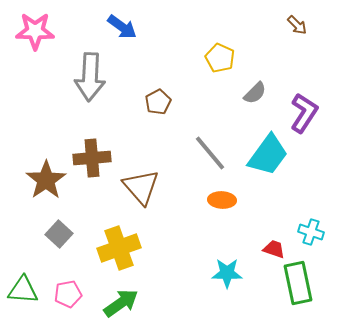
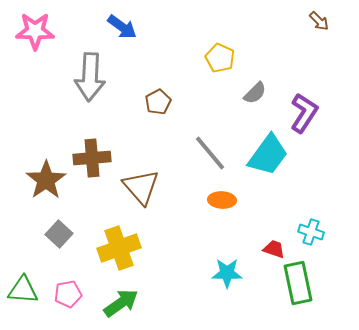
brown arrow: moved 22 px right, 4 px up
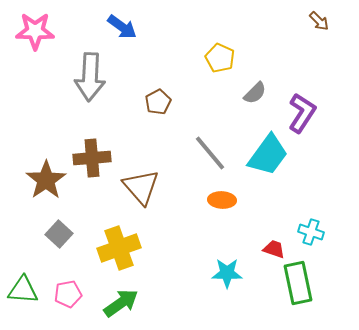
purple L-shape: moved 2 px left
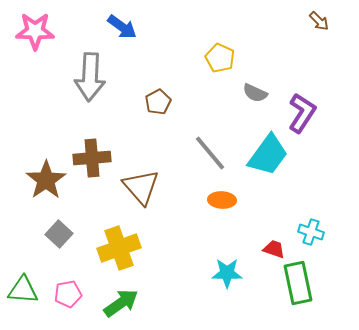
gray semicircle: rotated 70 degrees clockwise
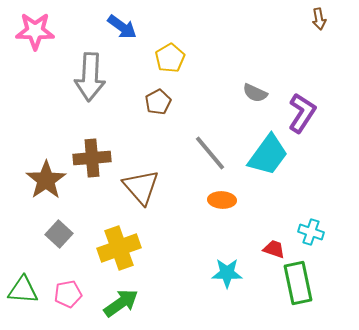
brown arrow: moved 2 px up; rotated 35 degrees clockwise
yellow pentagon: moved 50 px left; rotated 16 degrees clockwise
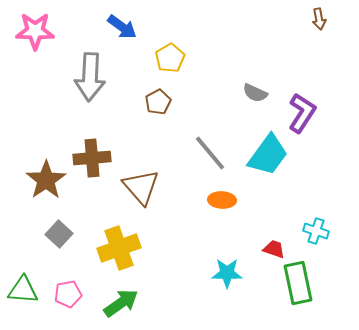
cyan cross: moved 5 px right, 1 px up
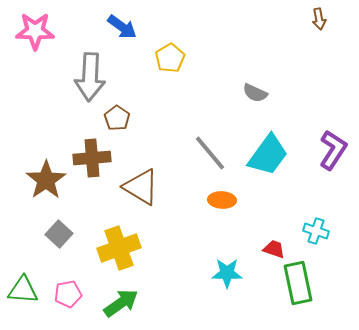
brown pentagon: moved 41 px left, 16 px down; rotated 10 degrees counterclockwise
purple L-shape: moved 31 px right, 37 px down
brown triangle: rotated 18 degrees counterclockwise
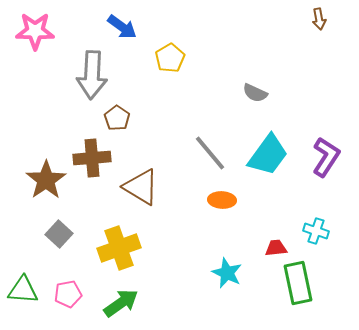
gray arrow: moved 2 px right, 2 px up
purple L-shape: moved 7 px left, 7 px down
red trapezoid: moved 2 px right, 1 px up; rotated 25 degrees counterclockwise
cyan star: rotated 24 degrees clockwise
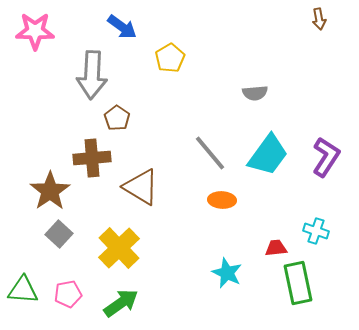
gray semicircle: rotated 30 degrees counterclockwise
brown star: moved 4 px right, 11 px down
yellow cross: rotated 24 degrees counterclockwise
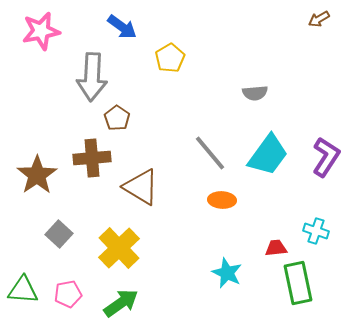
brown arrow: rotated 70 degrees clockwise
pink star: moved 6 px right; rotated 12 degrees counterclockwise
gray arrow: moved 2 px down
brown star: moved 13 px left, 16 px up
